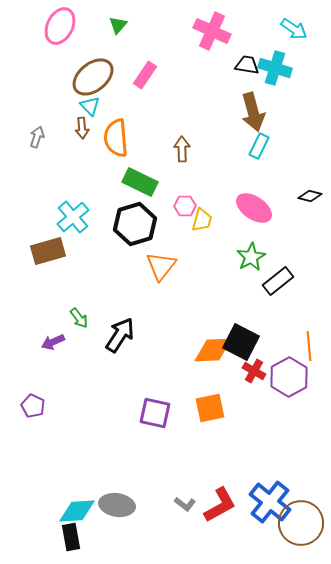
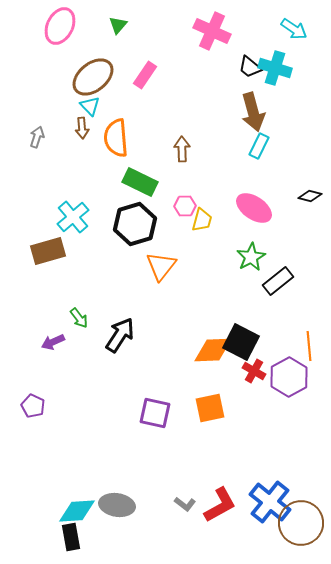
black trapezoid at (247, 65): moved 3 px right, 2 px down; rotated 150 degrees counterclockwise
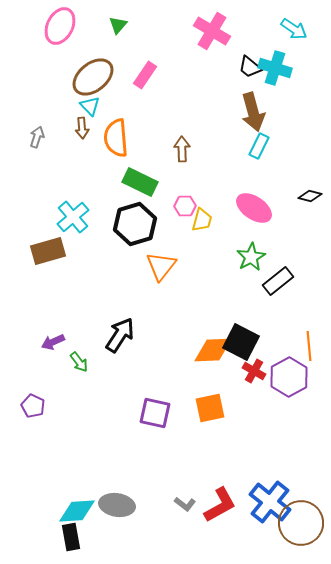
pink cross at (212, 31): rotated 6 degrees clockwise
green arrow at (79, 318): moved 44 px down
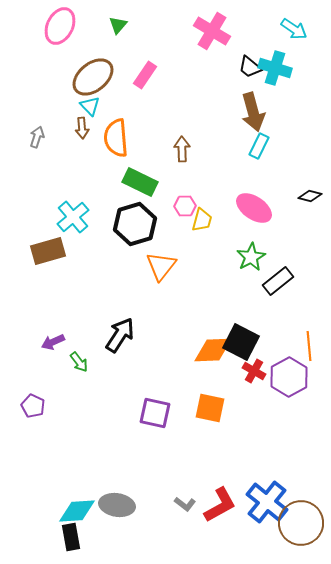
orange square at (210, 408): rotated 24 degrees clockwise
blue cross at (270, 502): moved 3 px left
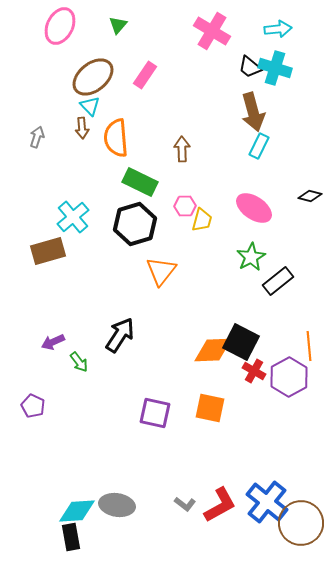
cyan arrow at (294, 29): moved 16 px left; rotated 40 degrees counterclockwise
orange triangle at (161, 266): moved 5 px down
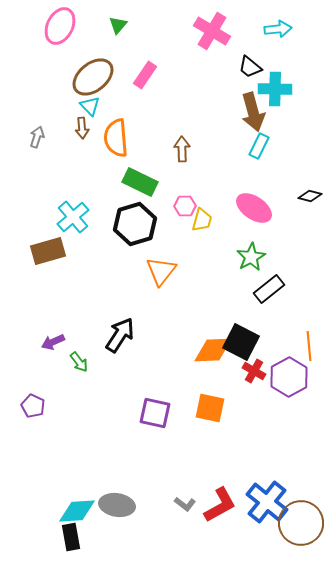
cyan cross at (275, 68): moved 21 px down; rotated 16 degrees counterclockwise
black rectangle at (278, 281): moved 9 px left, 8 px down
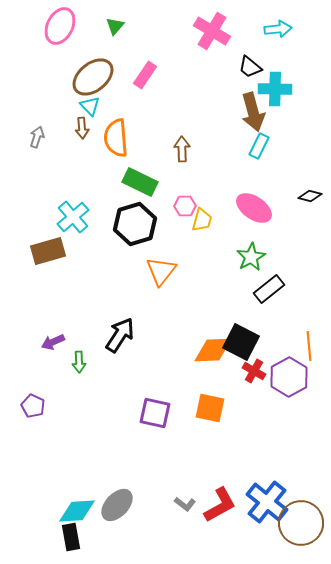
green triangle at (118, 25): moved 3 px left, 1 px down
green arrow at (79, 362): rotated 35 degrees clockwise
gray ellipse at (117, 505): rotated 56 degrees counterclockwise
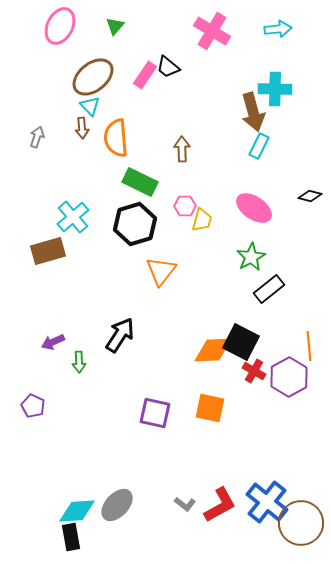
black trapezoid at (250, 67): moved 82 px left
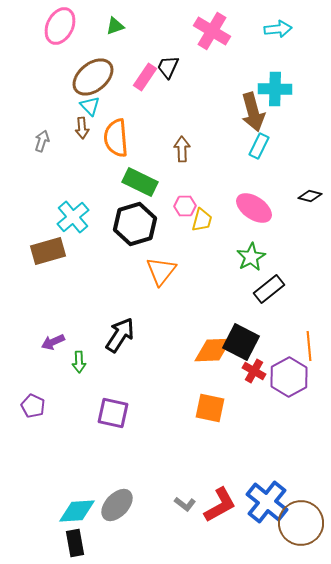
green triangle at (115, 26): rotated 30 degrees clockwise
black trapezoid at (168, 67): rotated 75 degrees clockwise
pink rectangle at (145, 75): moved 2 px down
gray arrow at (37, 137): moved 5 px right, 4 px down
purple square at (155, 413): moved 42 px left
black rectangle at (71, 537): moved 4 px right, 6 px down
